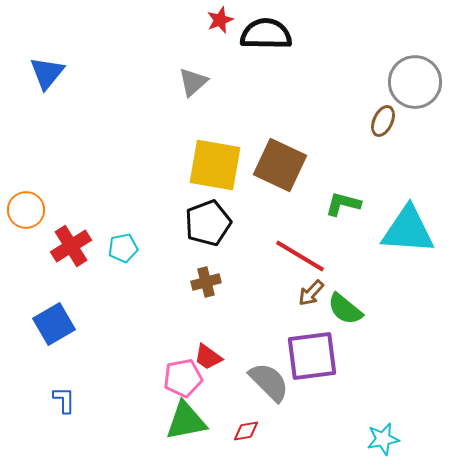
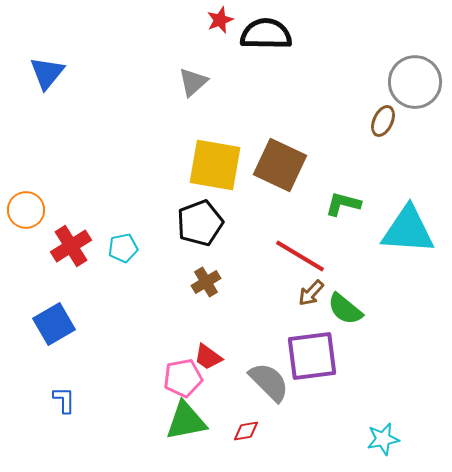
black pentagon: moved 8 px left
brown cross: rotated 16 degrees counterclockwise
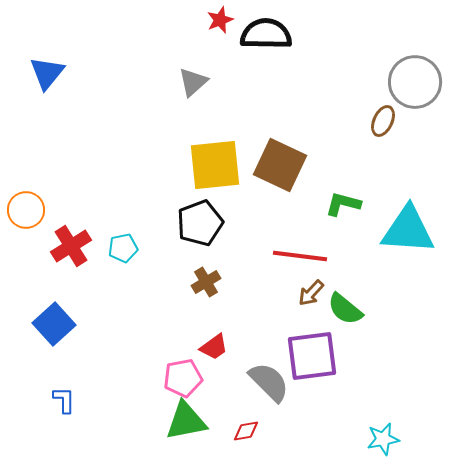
yellow square: rotated 16 degrees counterclockwise
red line: rotated 24 degrees counterclockwise
blue square: rotated 12 degrees counterclockwise
red trapezoid: moved 6 px right, 10 px up; rotated 72 degrees counterclockwise
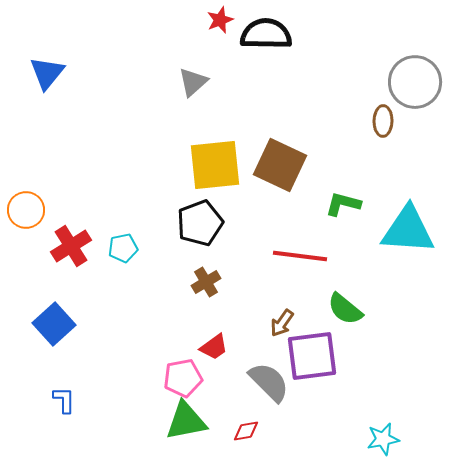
brown ellipse: rotated 24 degrees counterclockwise
brown arrow: moved 29 px left, 30 px down; rotated 8 degrees counterclockwise
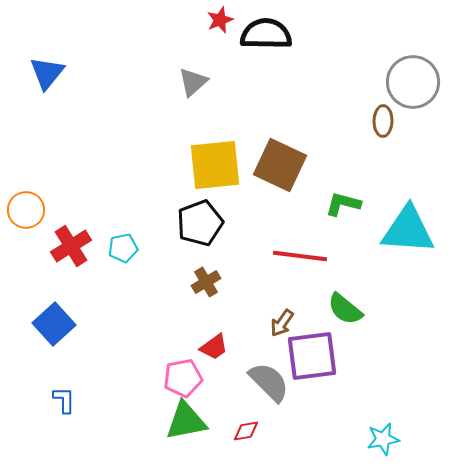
gray circle: moved 2 px left
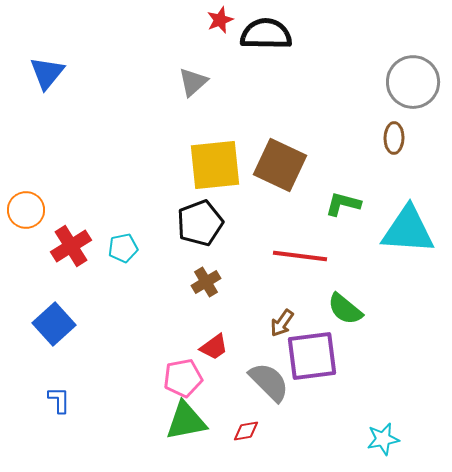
brown ellipse: moved 11 px right, 17 px down
blue L-shape: moved 5 px left
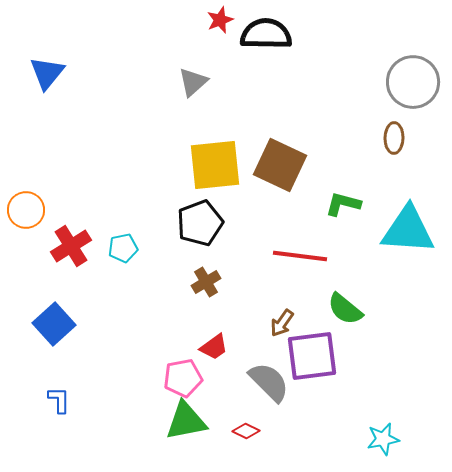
red diamond: rotated 36 degrees clockwise
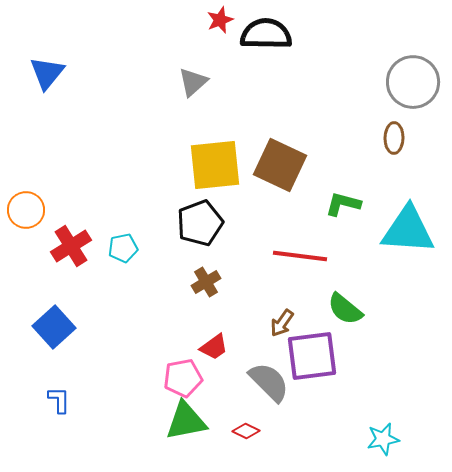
blue square: moved 3 px down
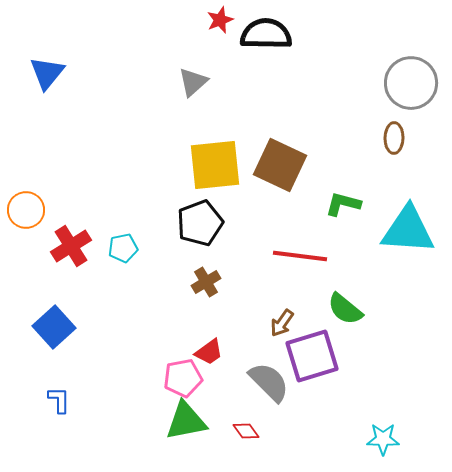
gray circle: moved 2 px left, 1 px down
red trapezoid: moved 5 px left, 5 px down
purple square: rotated 10 degrees counterclockwise
red diamond: rotated 28 degrees clockwise
cyan star: rotated 12 degrees clockwise
